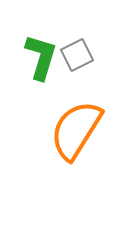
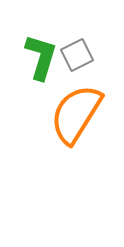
orange semicircle: moved 16 px up
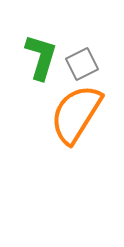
gray square: moved 5 px right, 9 px down
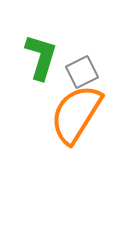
gray square: moved 8 px down
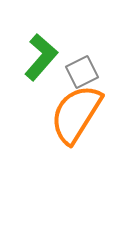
green L-shape: rotated 24 degrees clockwise
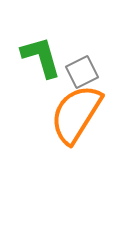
green L-shape: rotated 57 degrees counterclockwise
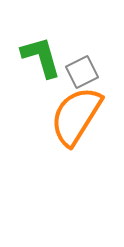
orange semicircle: moved 2 px down
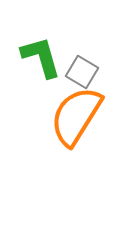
gray square: rotated 32 degrees counterclockwise
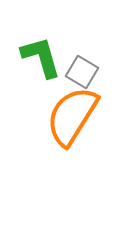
orange semicircle: moved 4 px left
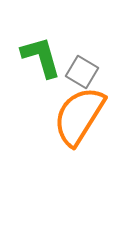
orange semicircle: moved 7 px right
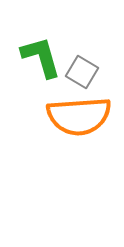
orange semicircle: rotated 126 degrees counterclockwise
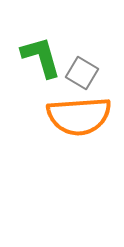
gray square: moved 1 px down
